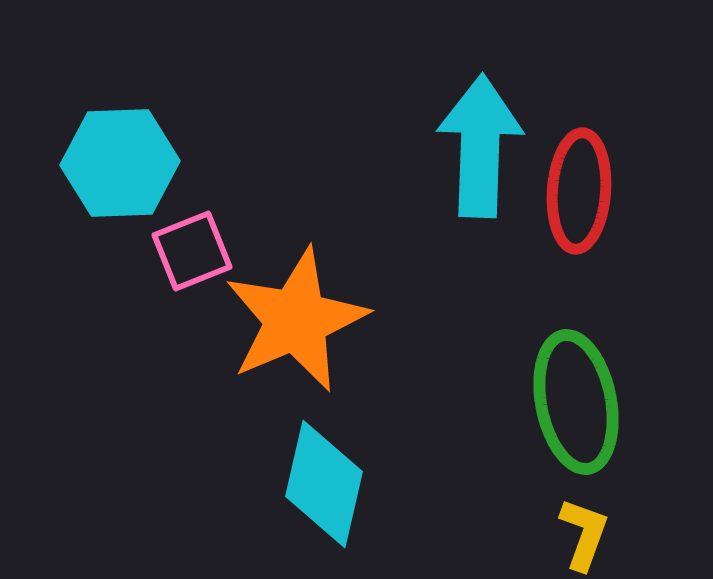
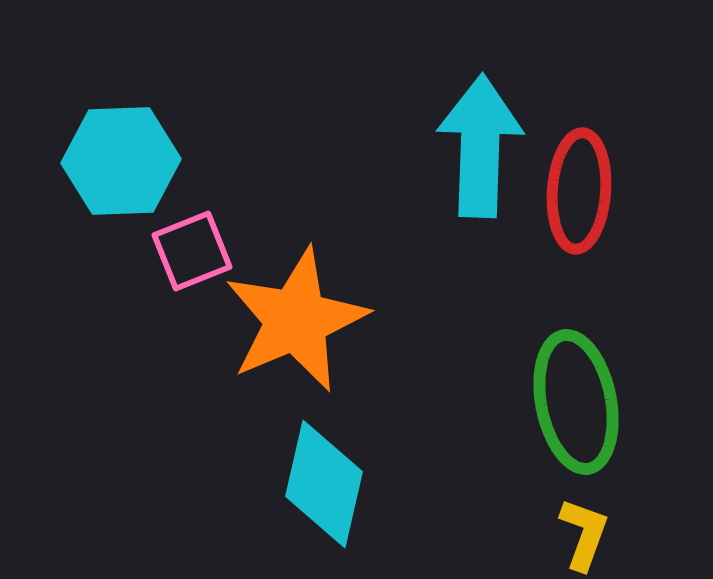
cyan hexagon: moved 1 px right, 2 px up
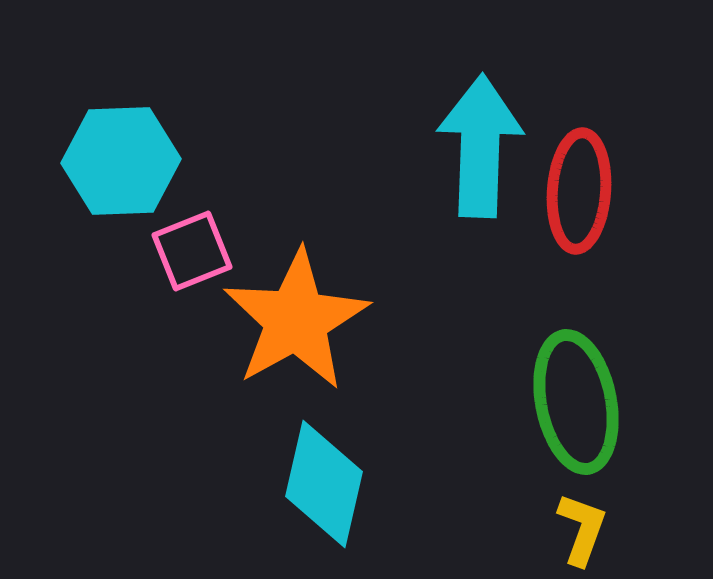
orange star: rotated 6 degrees counterclockwise
yellow L-shape: moved 2 px left, 5 px up
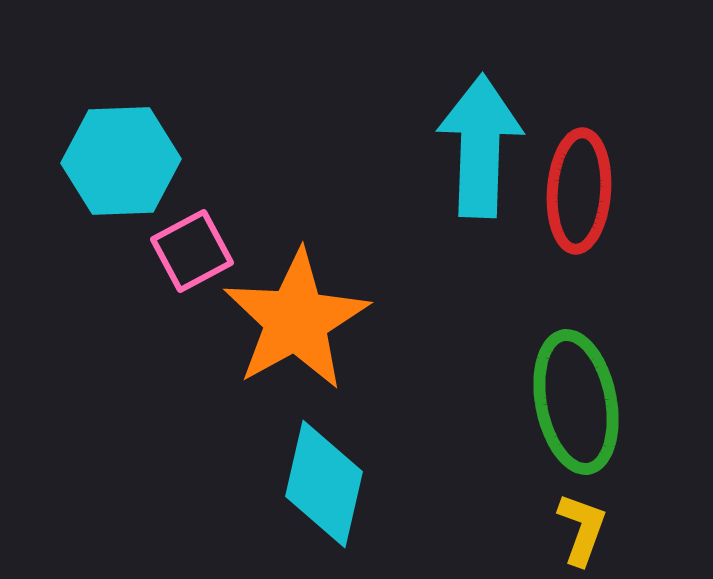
pink square: rotated 6 degrees counterclockwise
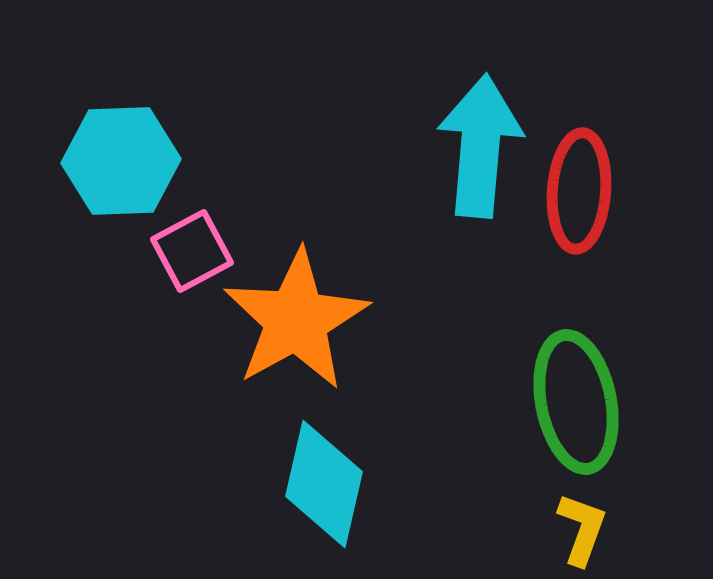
cyan arrow: rotated 3 degrees clockwise
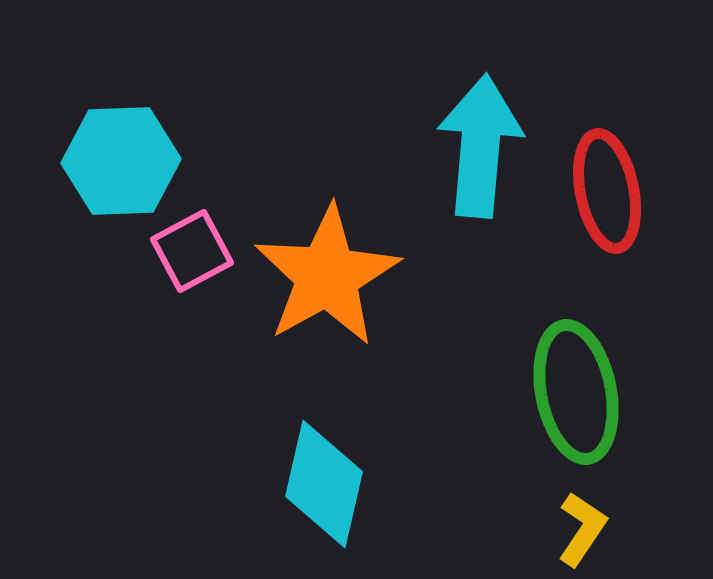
red ellipse: moved 28 px right; rotated 15 degrees counterclockwise
orange star: moved 31 px right, 44 px up
green ellipse: moved 10 px up
yellow L-shape: rotated 14 degrees clockwise
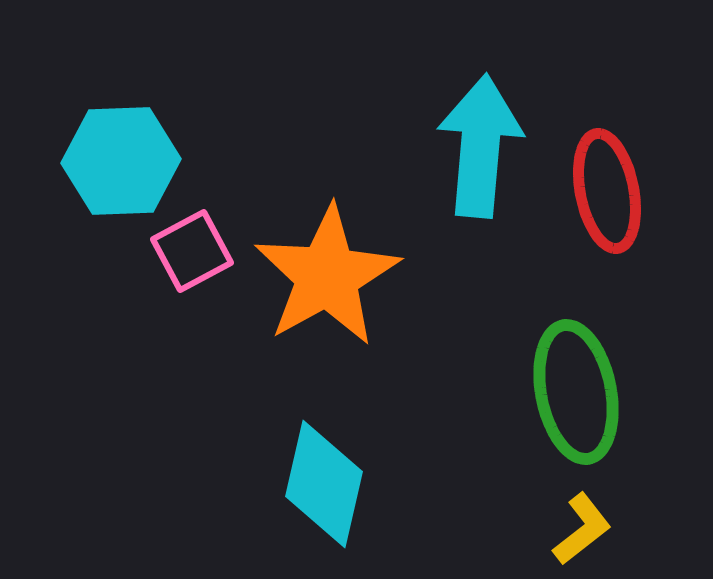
yellow L-shape: rotated 18 degrees clockwise
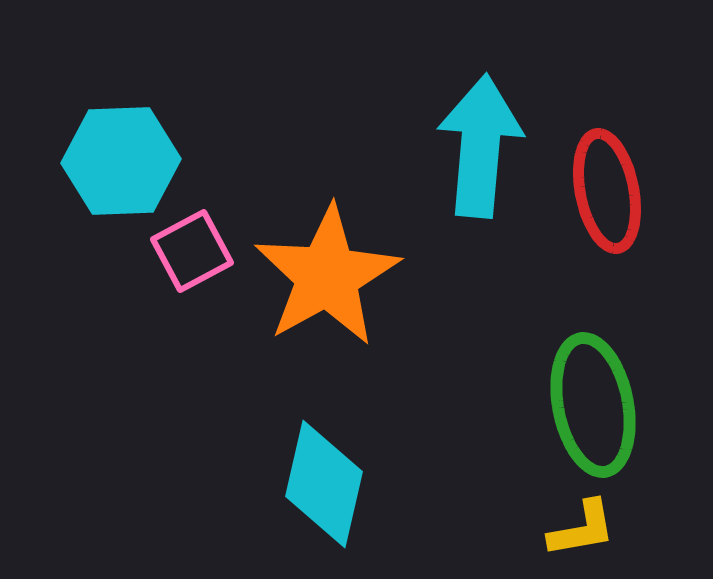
green ellipse: moved 17 px right, 13 px down
yellow L-shape: rotated 28 degrees clockwise
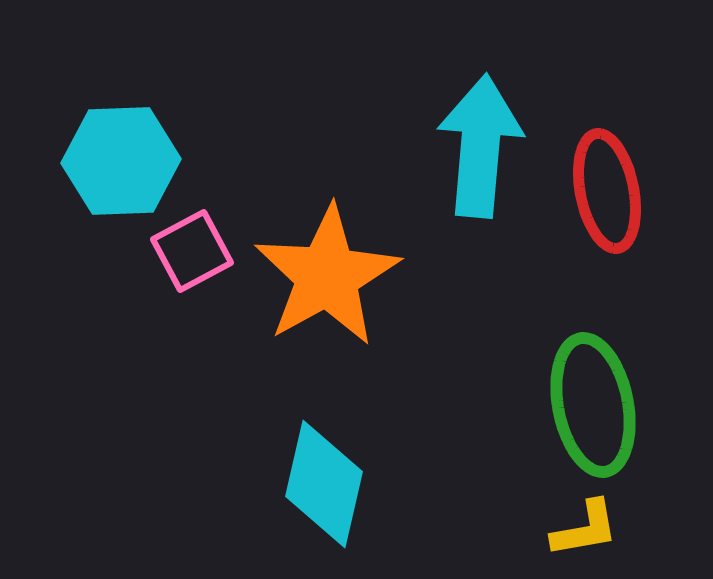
yellow L-shape: moved 3 px right
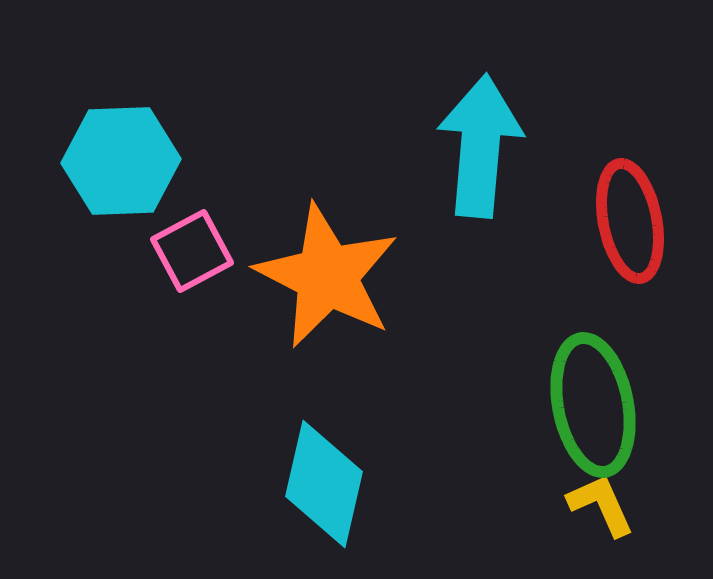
red ellipse: moved 23 px right, 30 px down
orange star: rotated 16 degrees counterclockwise
yellow L-shape: moved 16 px right, 24 px up; rotated 104 degrees counterclockwise
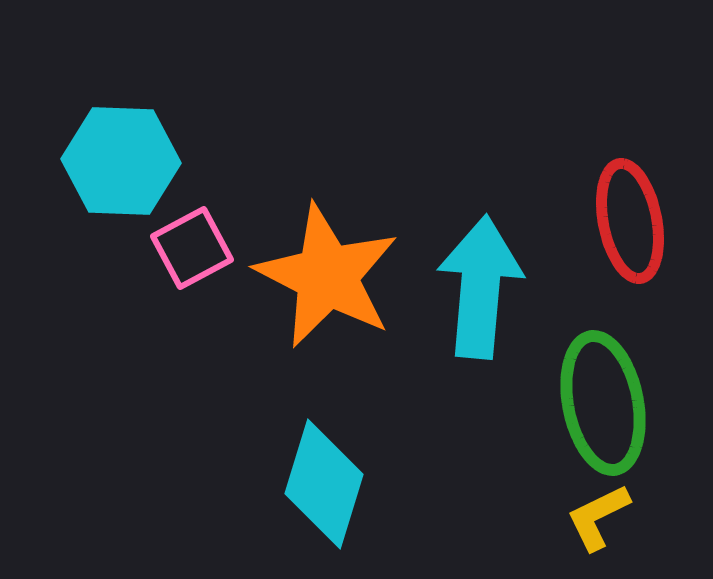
cyan arrow: moved 141 px down
cyan hexagon: rotated 4 degrees clockwise
pink square: moved 3 px up
green ellipse: moved 10 px right, 2 px up
cyan diamond: rotated 4 degrees clockwise
yellow L-shape: moved 3 px left, 12 px down; rotated 92 degrees counterclockwise
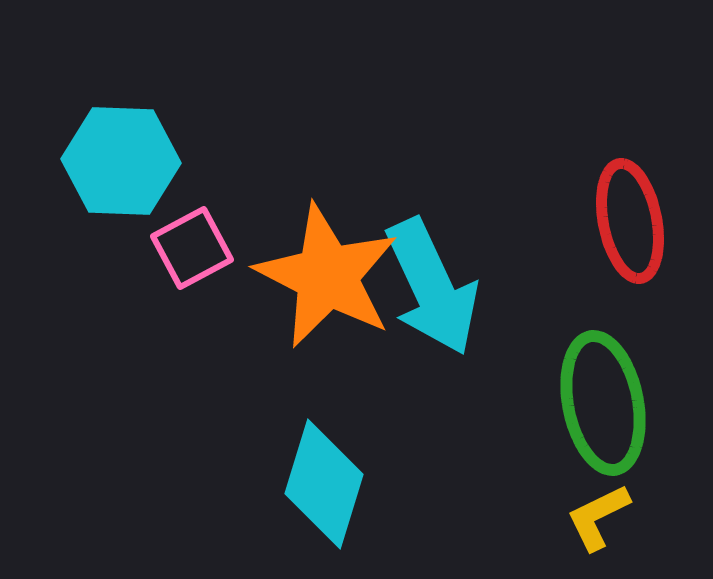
cyan arrow: moved 48 px left; rotated 150 degrees clockwise
